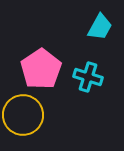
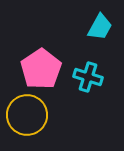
yellow circle: moved 4 px right
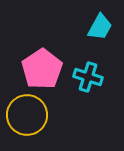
pink pentagon: moved 1 px right
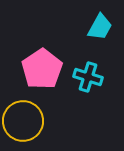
yellow circle: moved 4 px left, 6 px down
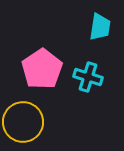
cyan trapezoid: rotated 20 degrees counterclockwise
yellow circle: moved 1 px down
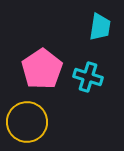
yellow circle: moved 4 px right
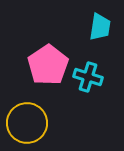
pink pentagon: moved 6 px right, 4 px up
yellow circle: moved 1 px down
